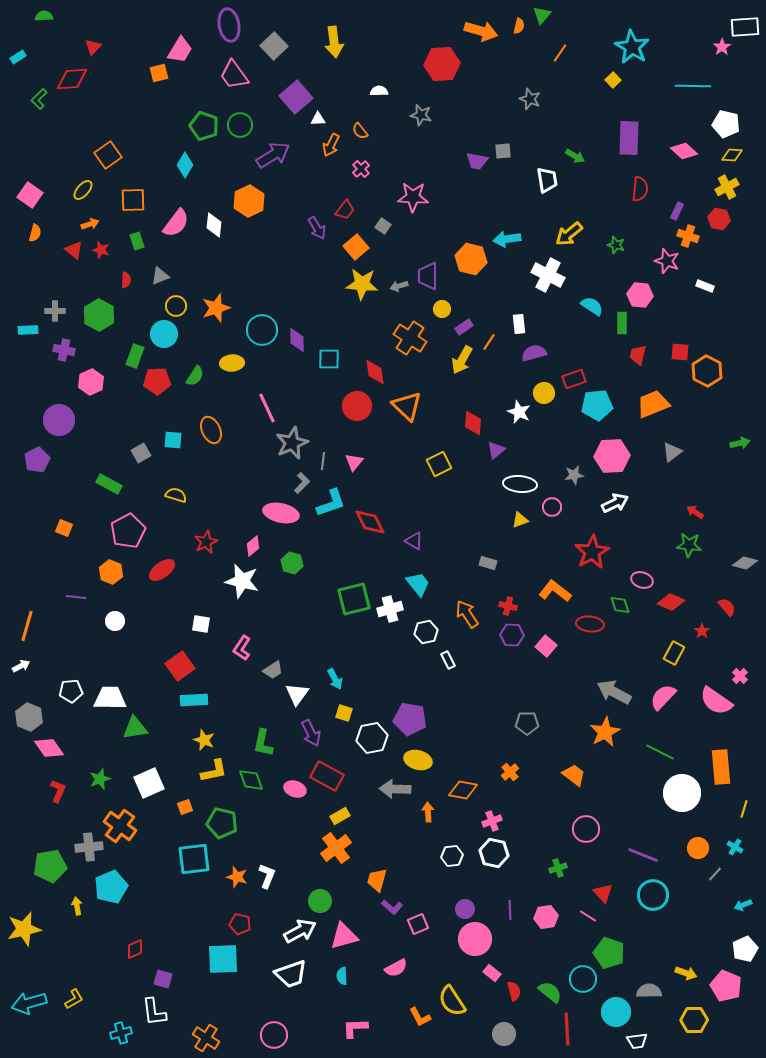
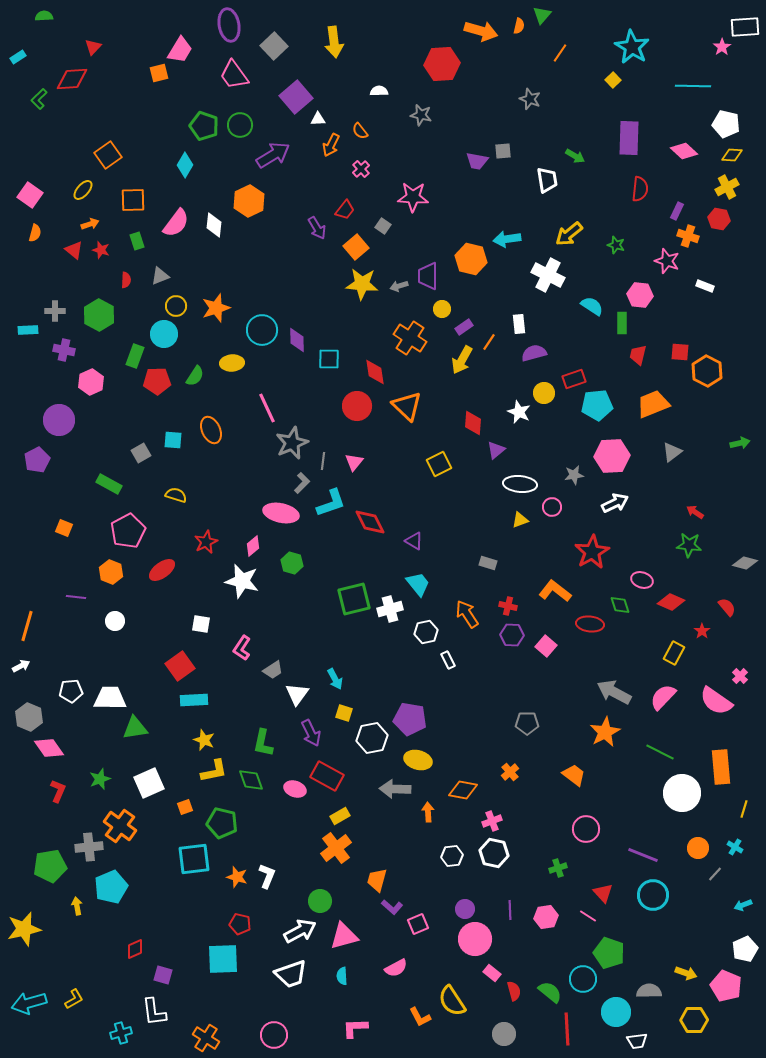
purple square at (163, 979): moved 4 px up
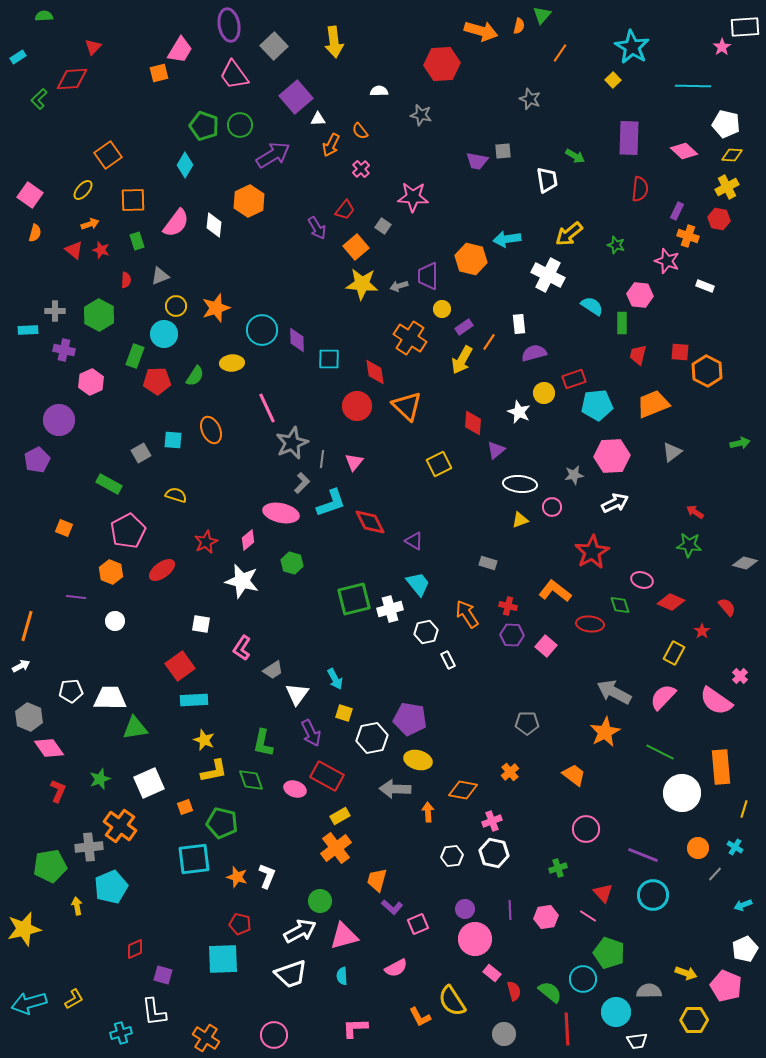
gray line at (323, 461): moved 1 px left, 2 px up
pink diamond at (253, 546): moved 5 px left, 6 px up
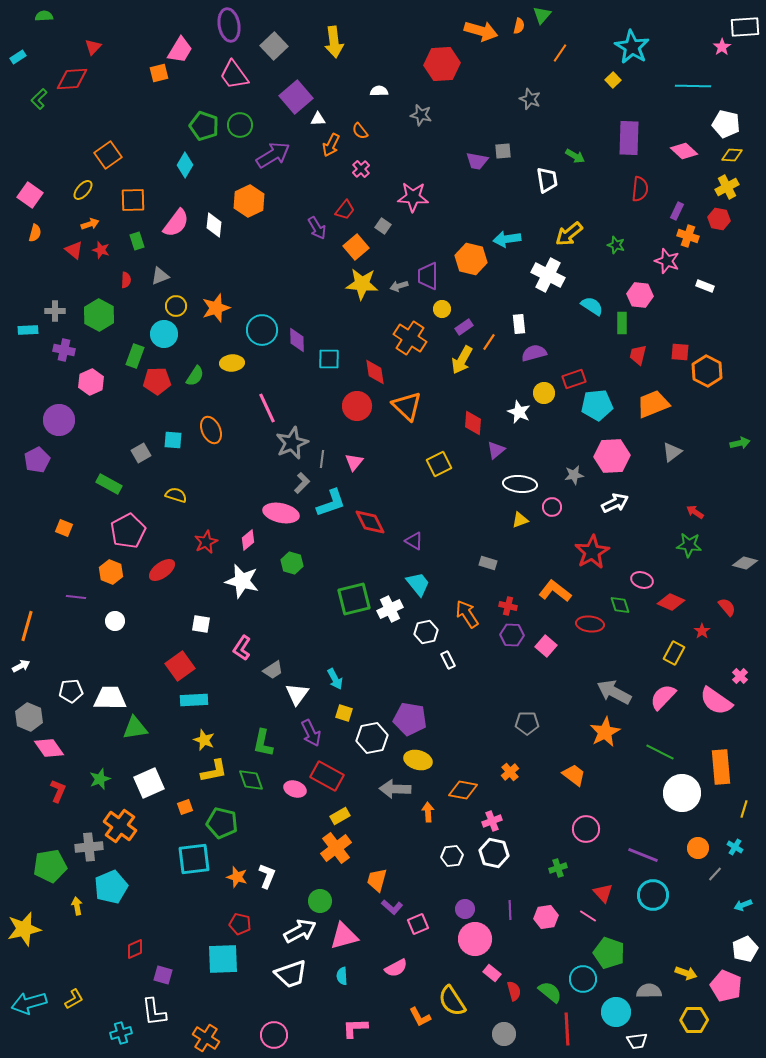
white cross at (390, 609): rotated 10 degrees counterclockwise
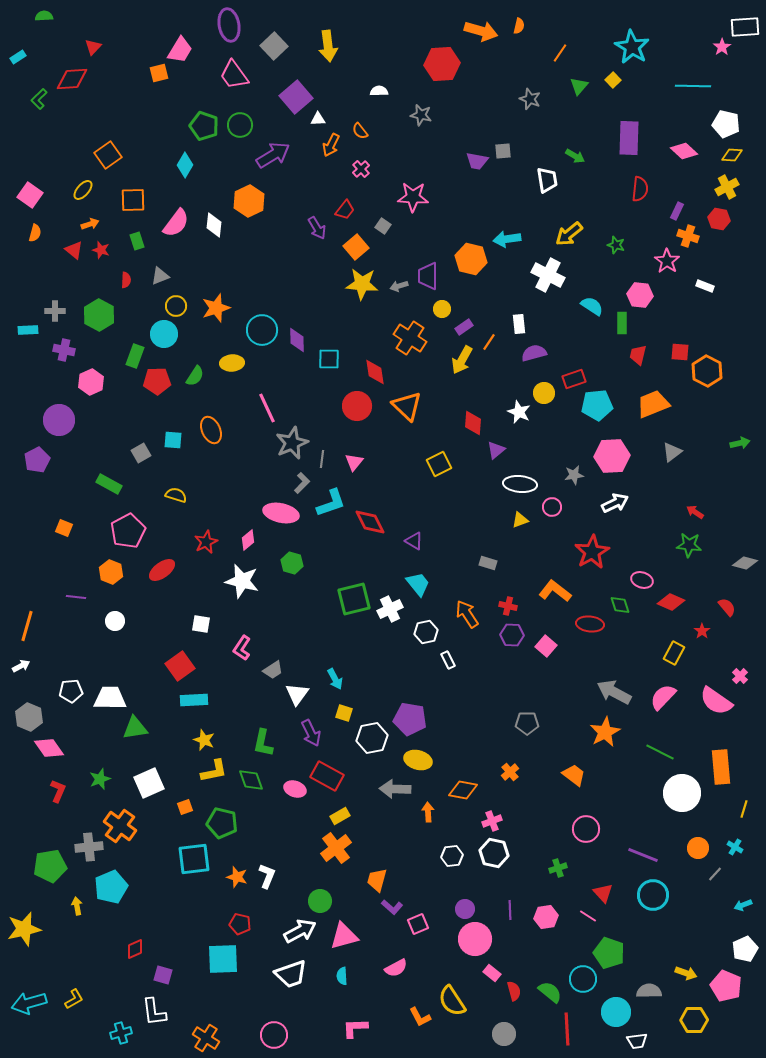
green triangle at (542, 15): moved 37 px right, 71 px down
yellow arrow at (334, 42): moved 6 px left, 4 px down
pink star at (667, 261): rotated 15 degrees clockwise
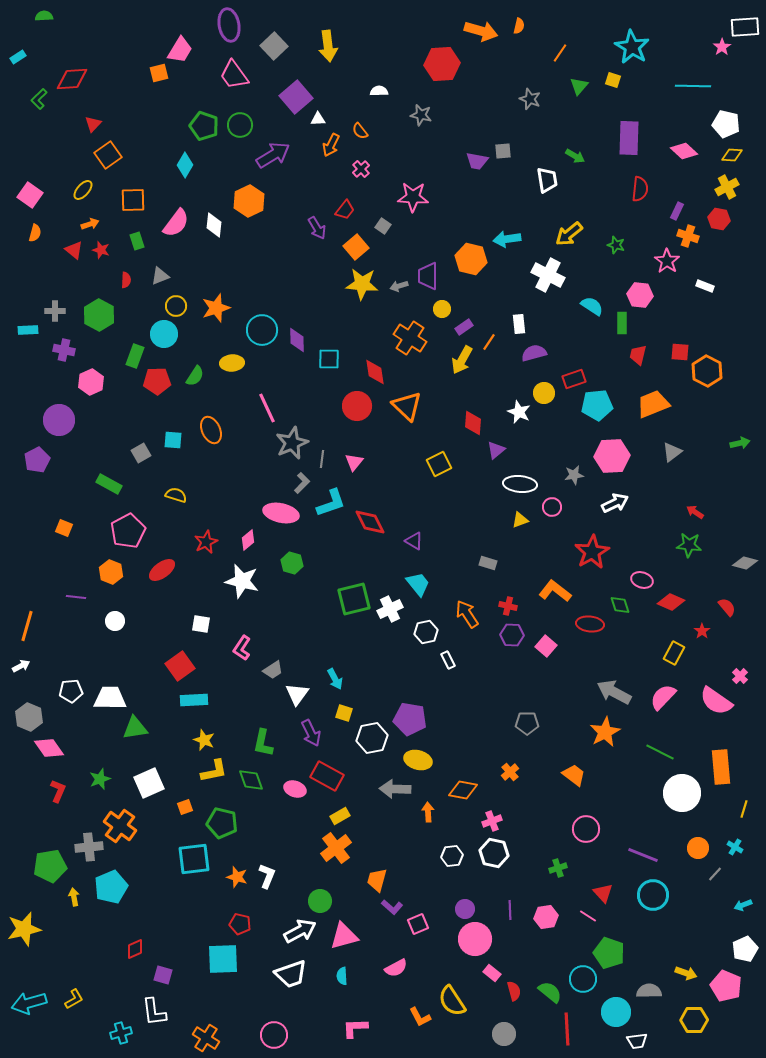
red triangle at (93, 47): moved 77 px down
yellow square at (613, 80): rotated 28 degrees counterclockwise
yellow arrow at (77, 906): moved 3 px left, 9 px up
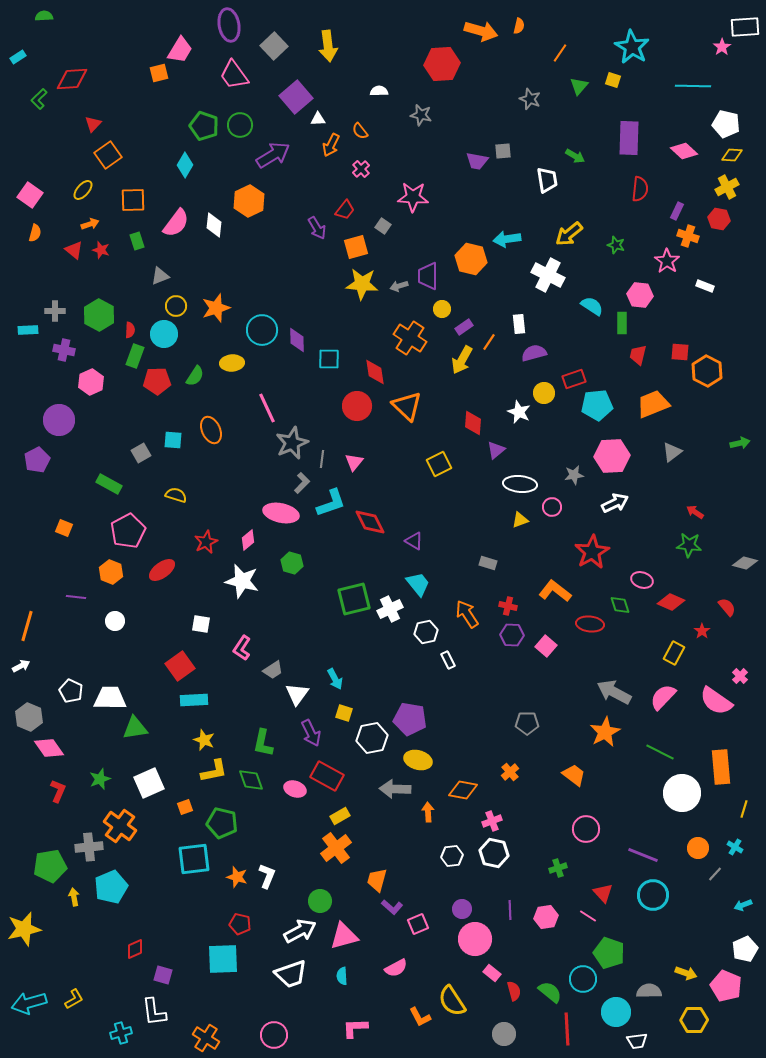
orange square at (356, 247): rotated 25 degrees clockwise
red semicircle at (126, 280): moved 4 px right, 50 px down
white pentagon at (71, 691): rotated 30 degrees clockwise
purple circle at (465, 909): moved 3 px left
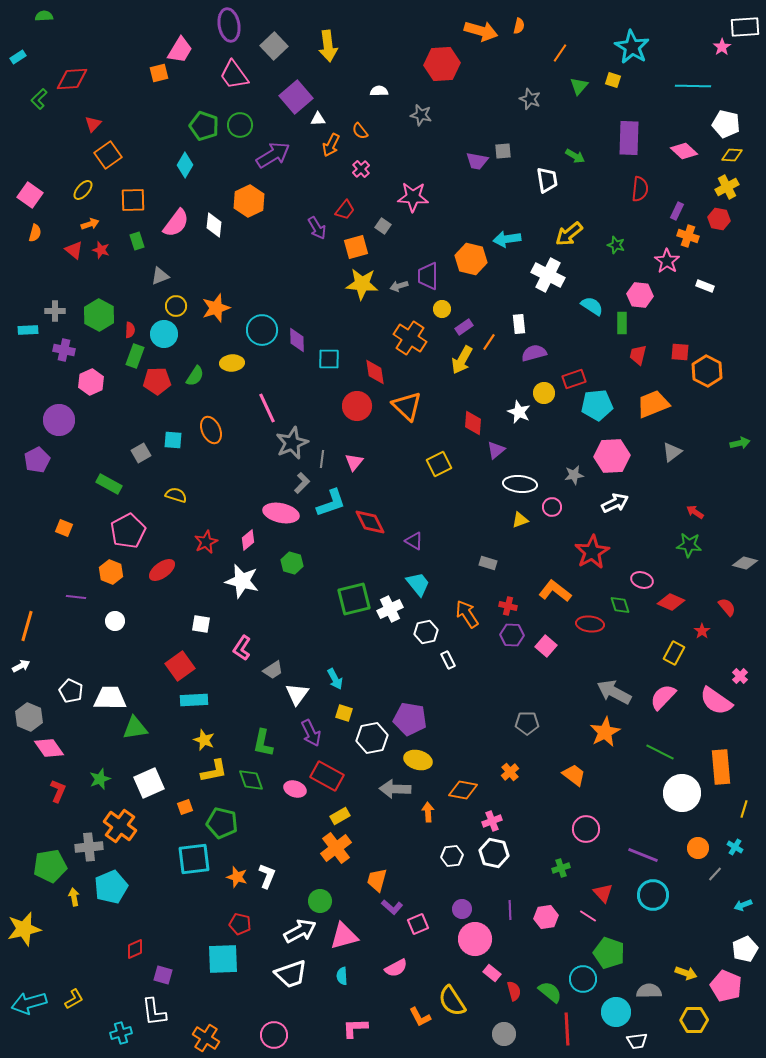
green cross at (558, 868): moved 3 px right
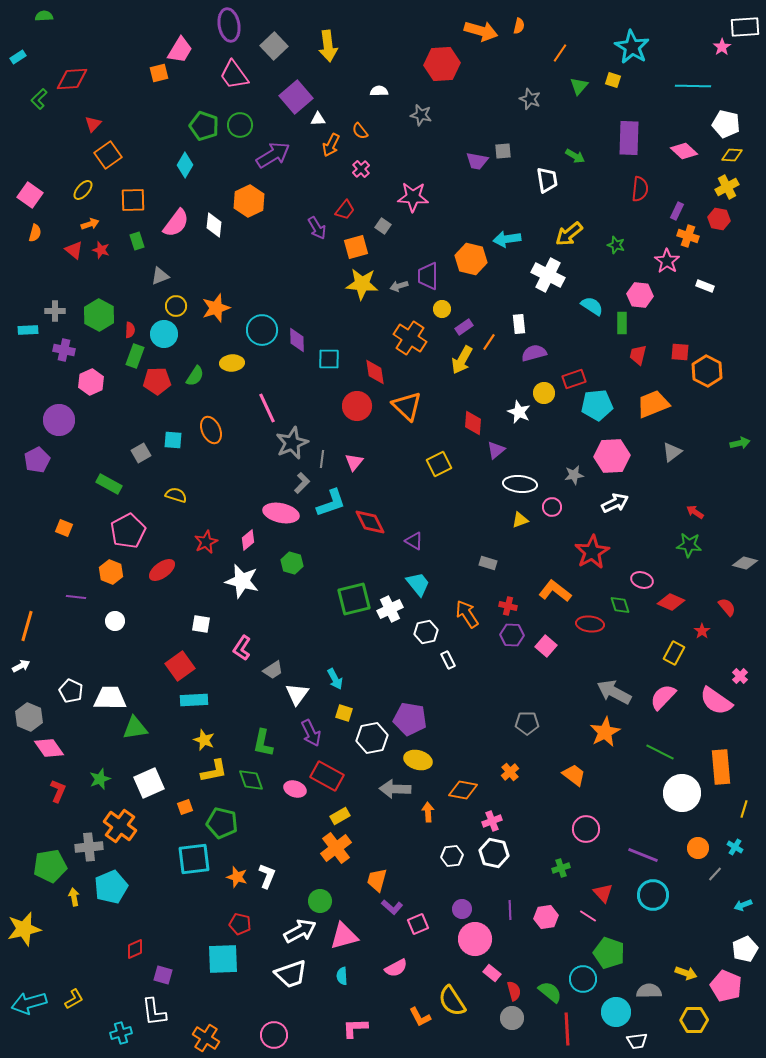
gray circle at (504, 1034): moved 8 px right, 16 px up
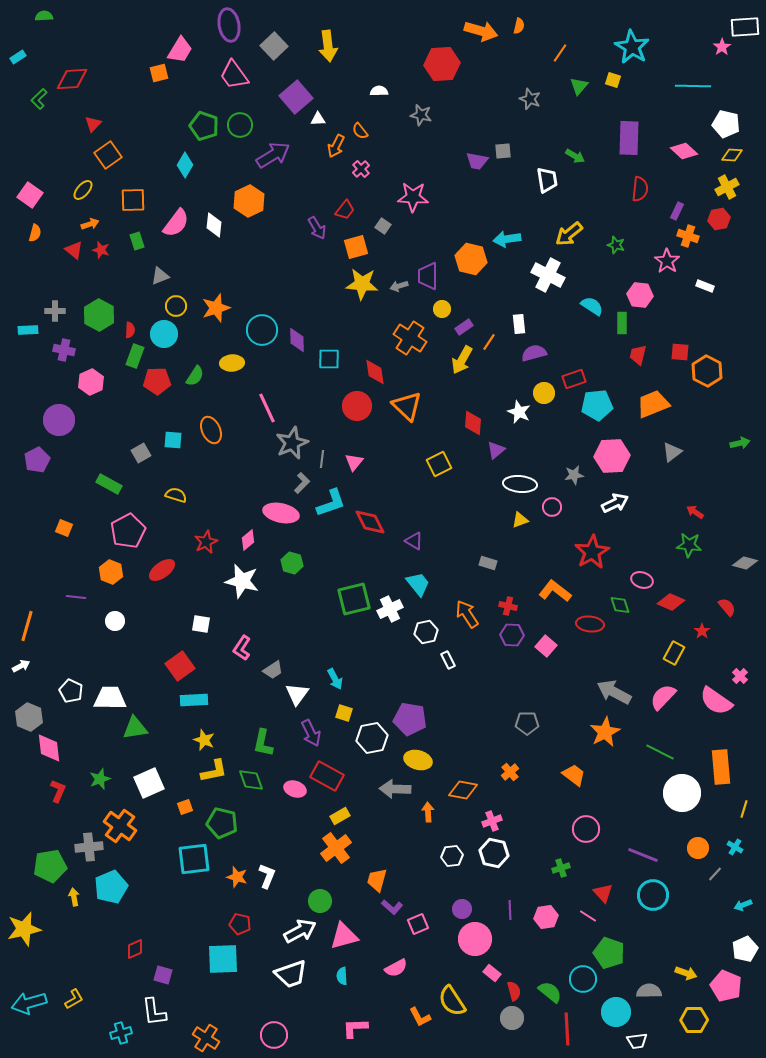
orange arrow at (331, 145): moved 5 px right, 1 px down
red hexagon at (719, 219): rotated 20 degrees counterclockwise
pink diamond at (49, 748): rotated 28 degrees clockwise
